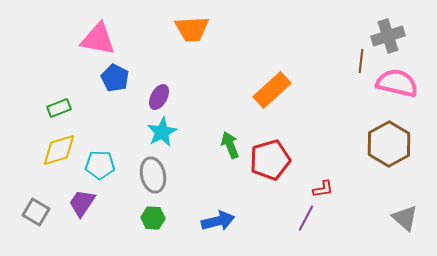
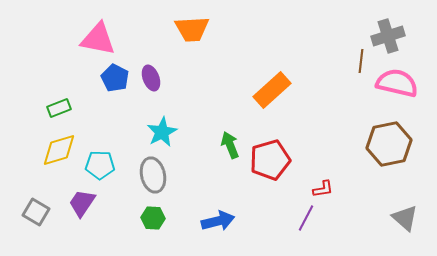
purple ellipse: moved 8 px left, 19 px up; rotated 50 degrees counterclockwise
brown hexagon: rotated 18 degrees clockwise
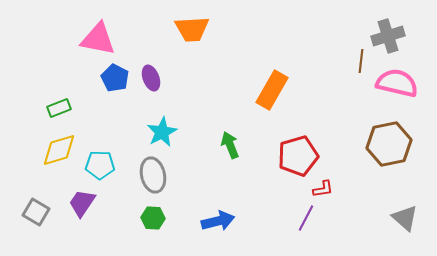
orange rectangle: rotated 18 degrees counterclockwise
red pentagon: moved 28 px right, 4 px up
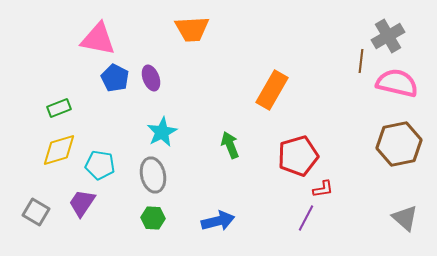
gray cross: rotated 12 degrees counterclockwise
brown hexagon: moved 10 px right
cyan pentagon: rotated 8 degrees clockwise
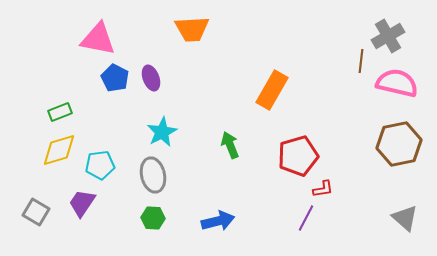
green rectangle: moved 1 px right, 4 px down
cyan pentagon: rotated 16 degrees counterclockwise
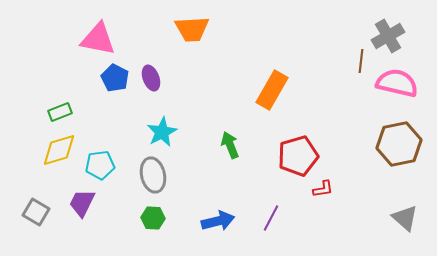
purple trapezoid: rotated 8 degrees counterclockwise
purple line: moved 35 px left
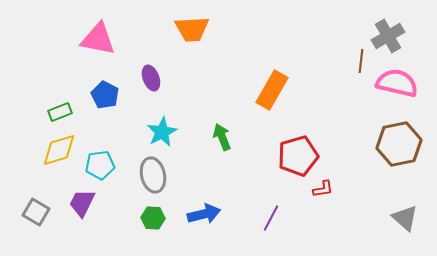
blue pentagon: moved 10 px left, 17 px down
green arrow: moved 8 px left, 8 px up
blue arrow: moved 14 px left, 7 px up
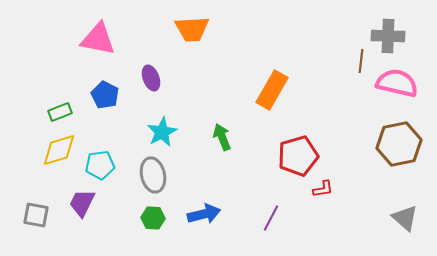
gray cross: rotated 32 degrees clockwise
gray square: moved 3 px down; rotated 20 degrees counterclockwise
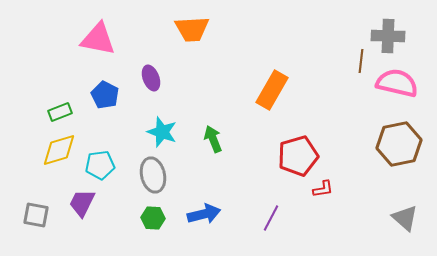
cyan star: rotated 24 degrees counterclockwise
green arrow: moved 9 px left, 2 px down
